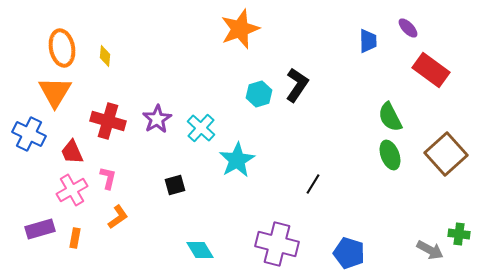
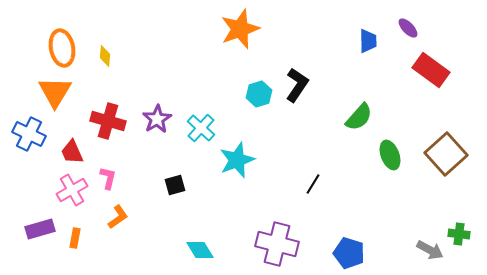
green semicircle: moved 31 px left; rotated 112 degrees counterclockwise
cyan star: rotated 9 degrees clockwise
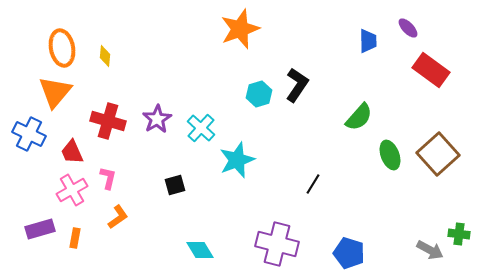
orange triangle: rotated 9 degrees clockwise
brown square: moved 8 px left
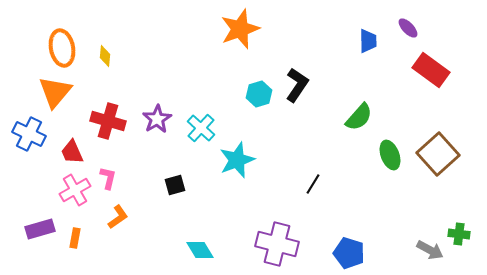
pink cross: moved 3 px right
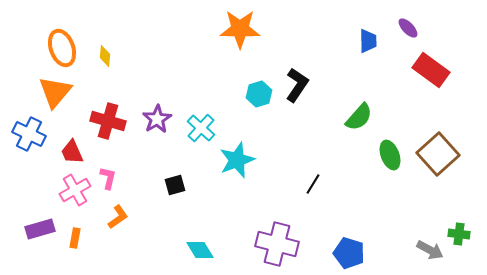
orange star: rotated 21 degrees clockwise
orange ellipse: rotated 9 degrees counterclockwise
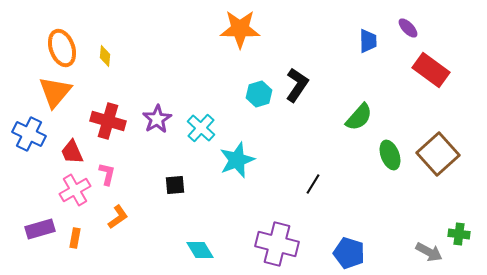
pink L-shape: moved 1 px left, 4 px up
black square: rotated 10 degrees clockwise
gray arrow: moved 1 px left, 2 px down
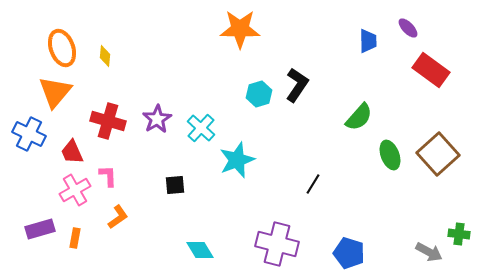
pink L-shape: moved 1 px right, 2 px down; rotated 15 degrees counterclockwise
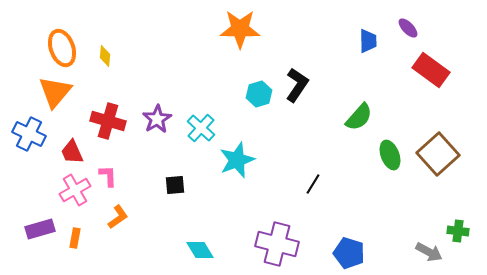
green cross: moved 1 px left, 3 px up
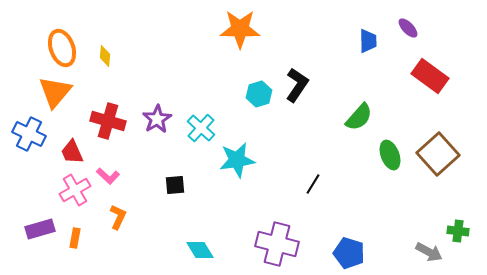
red rectangle: moved 1 px left, 6 px down
cyan star: rotated 12 degrees clockwise
pink L-shape: rotated 135 degrees clockwise
orange L-shape: rotated 30 degrees counterclockwise
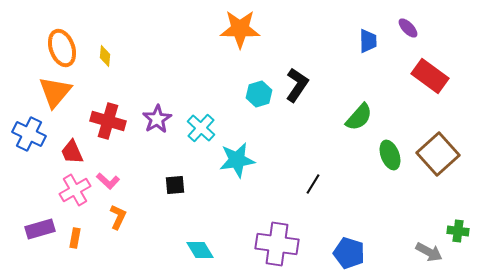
pink L-shape: moved 5 px down
purple cross: rotated 6 degrees counterclockwise
